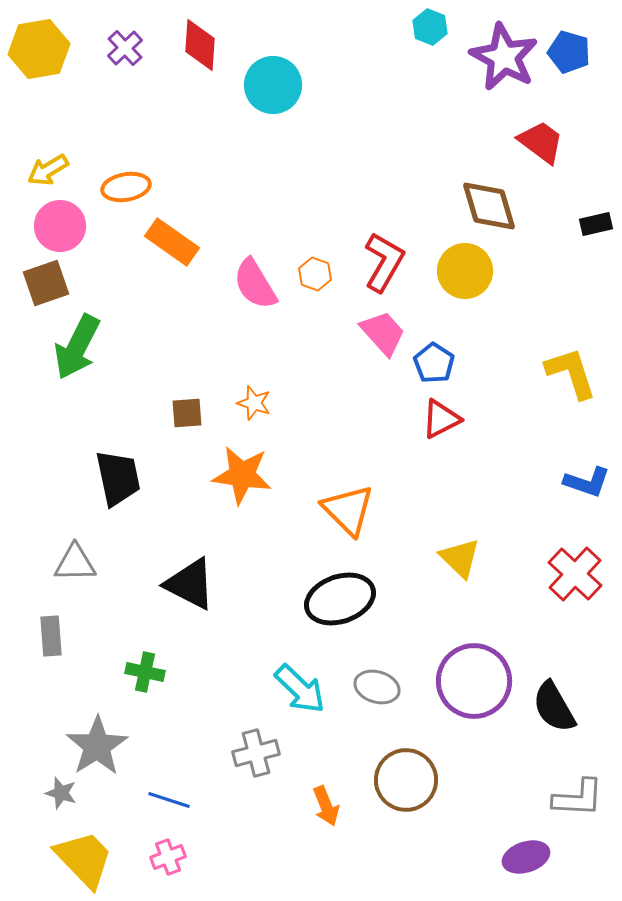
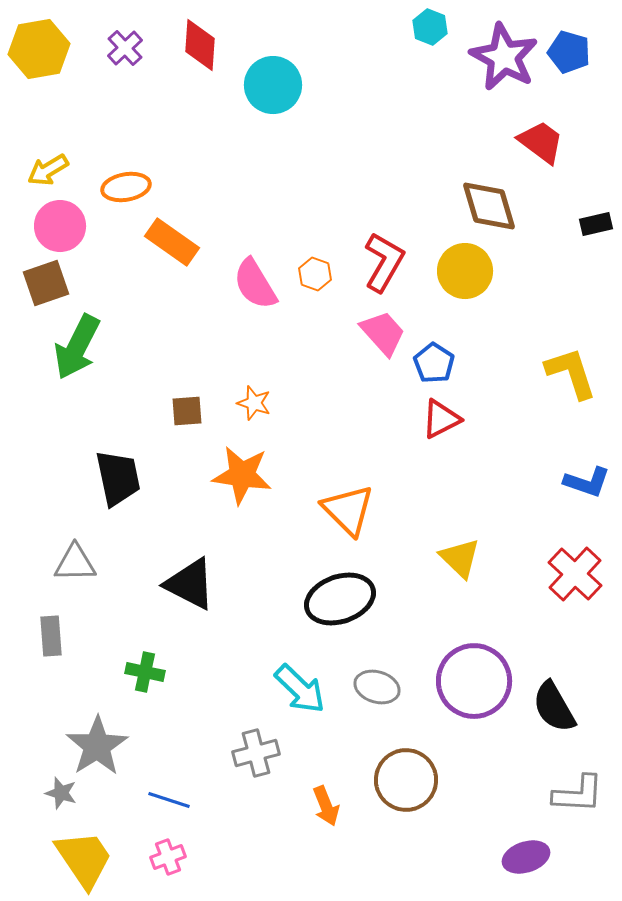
brown square at (187, 413): moved 2 px up
gray L-shape at (578, 798): moved 4 px up
yellow trapezoid at (84, 859): rotated 10 degrees clockwise
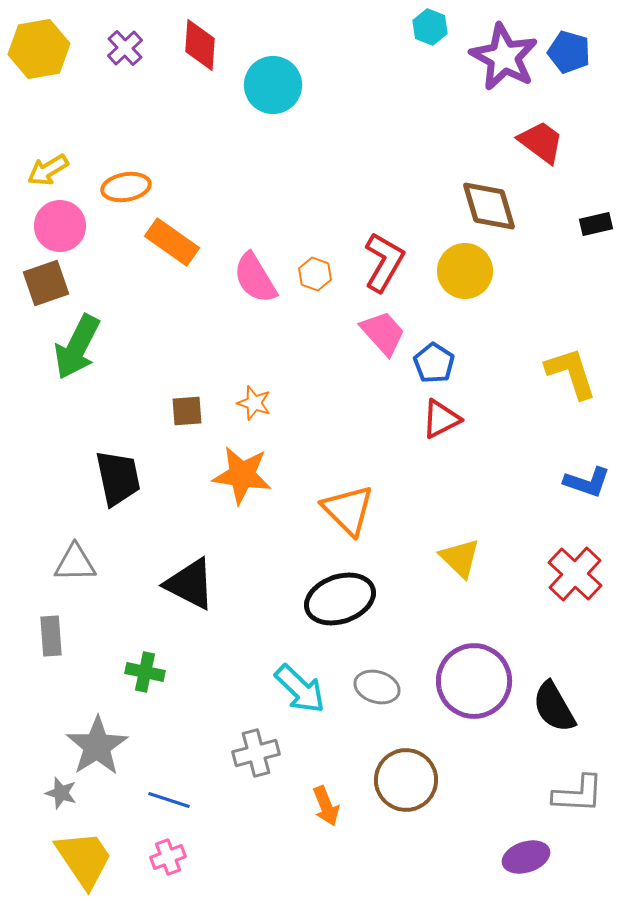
pink semicircle at (255, 284): moved 6 px up
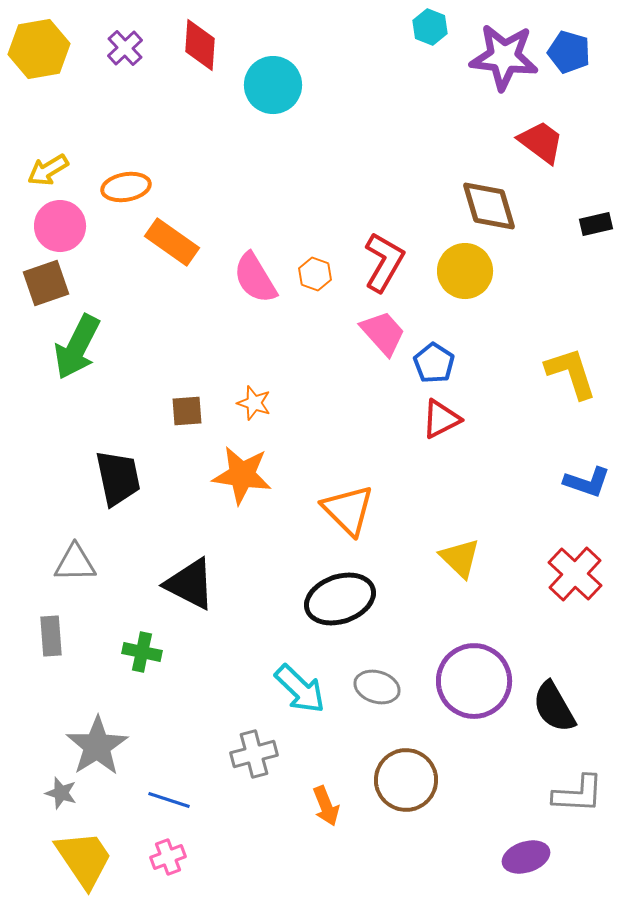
purple star at (504, 57): rotated 22 degrees counterclockwise
green cross at (145, 672): moved 3 px left, 20 px up
gray cross at (256, 753): moved 2 px left, 1 px down
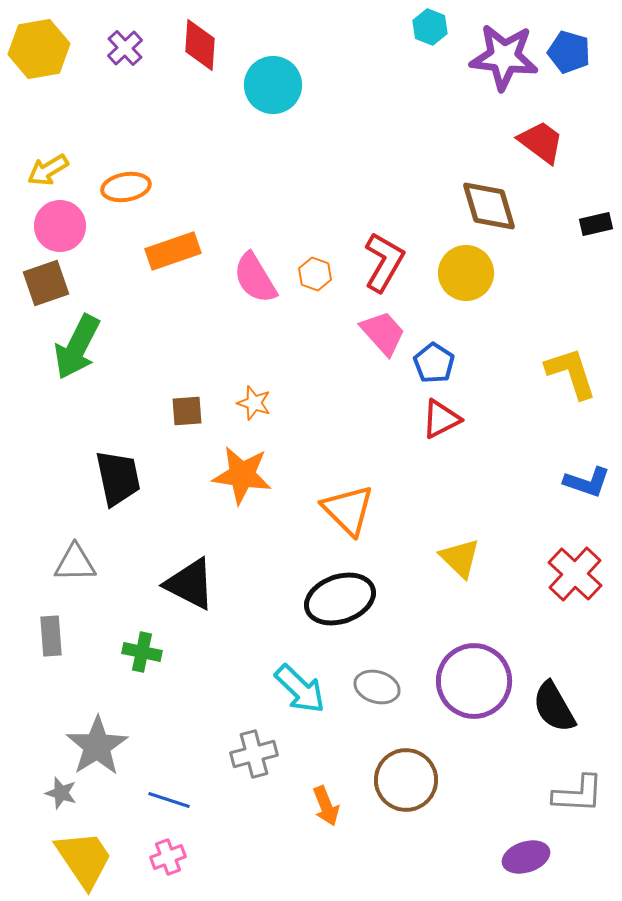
orange rectangle at (172, 242): moved 1 px right, 9 px down; rotated 54 degrees counterclockwise
yellow circle at (465, 271): moved 1 px right, 2 px down
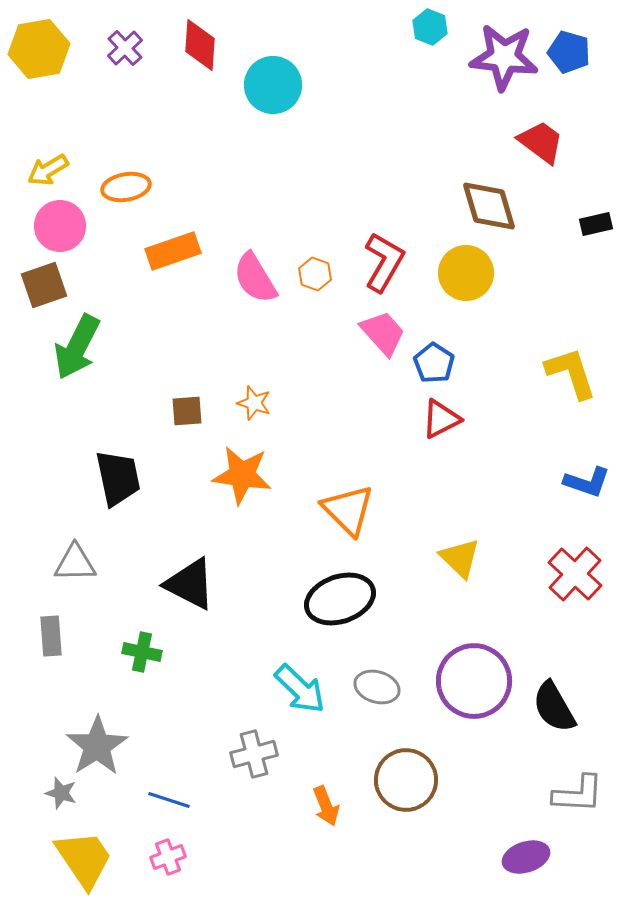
brown square at (46, 283): moved 2 px left, 2 px down
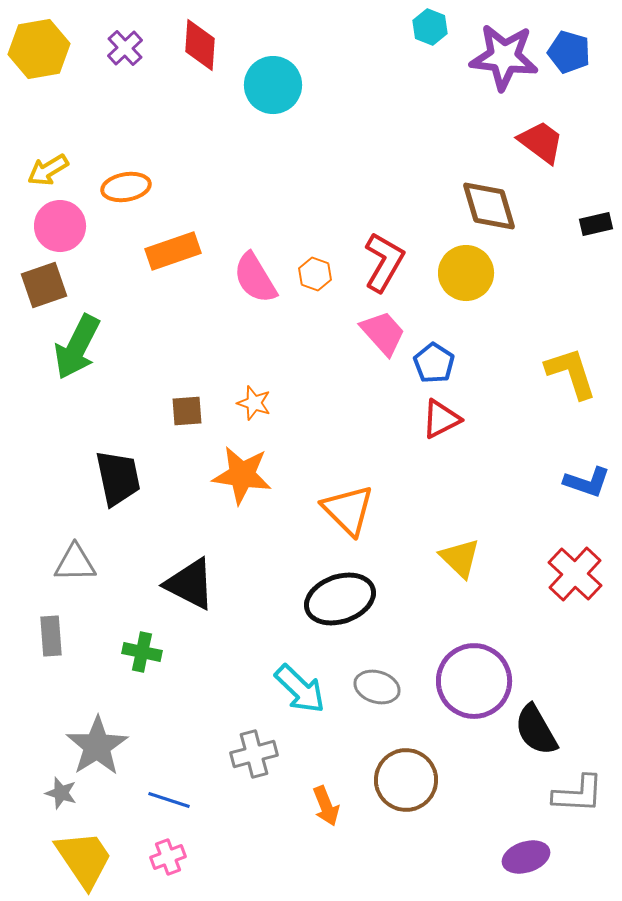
black semicircle at (554, 707): moved 18 px left, 23 px down
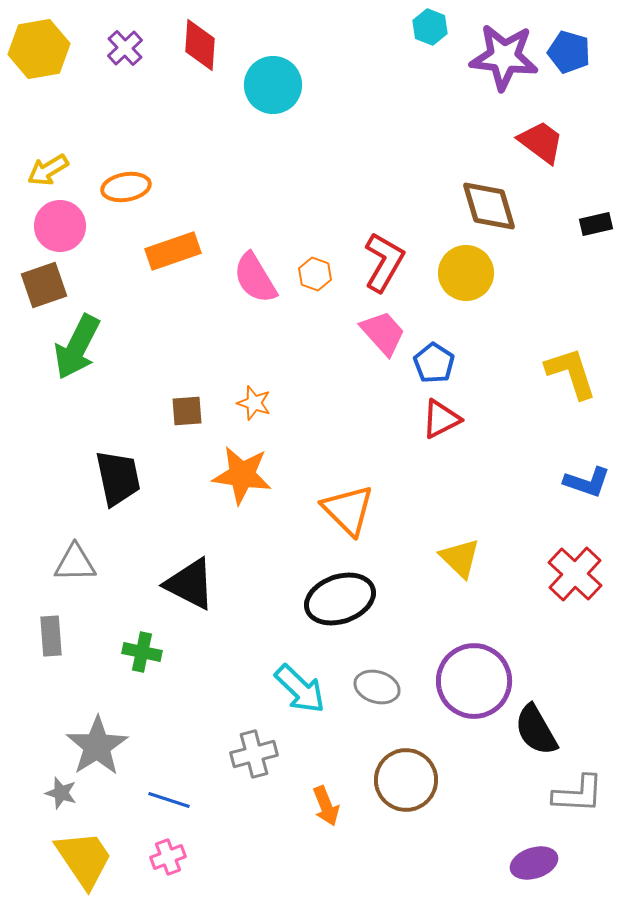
purple ellipse at (526, 857): moved 8 px right, 6 px down
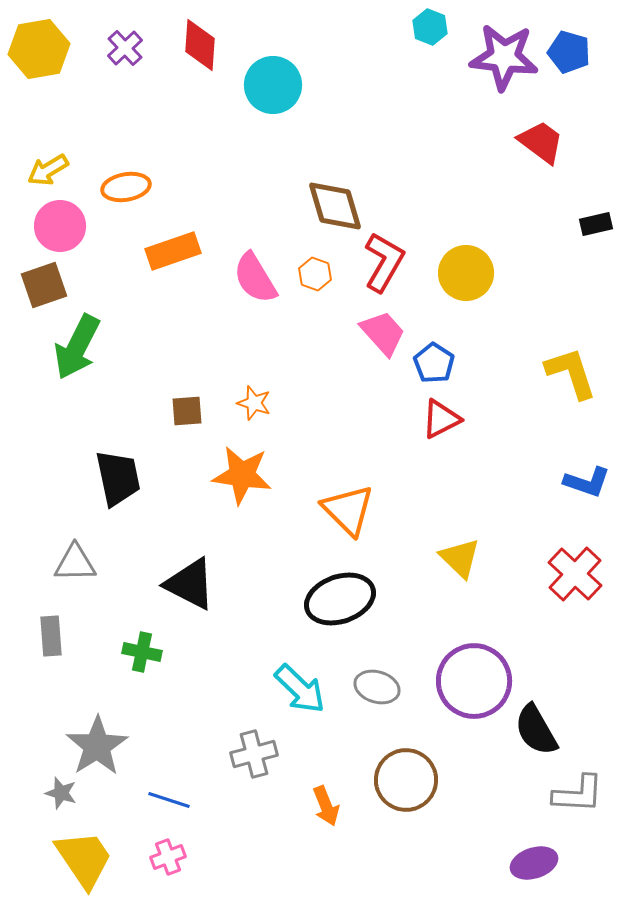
brown diamond at (489, 206): moved 154 px left
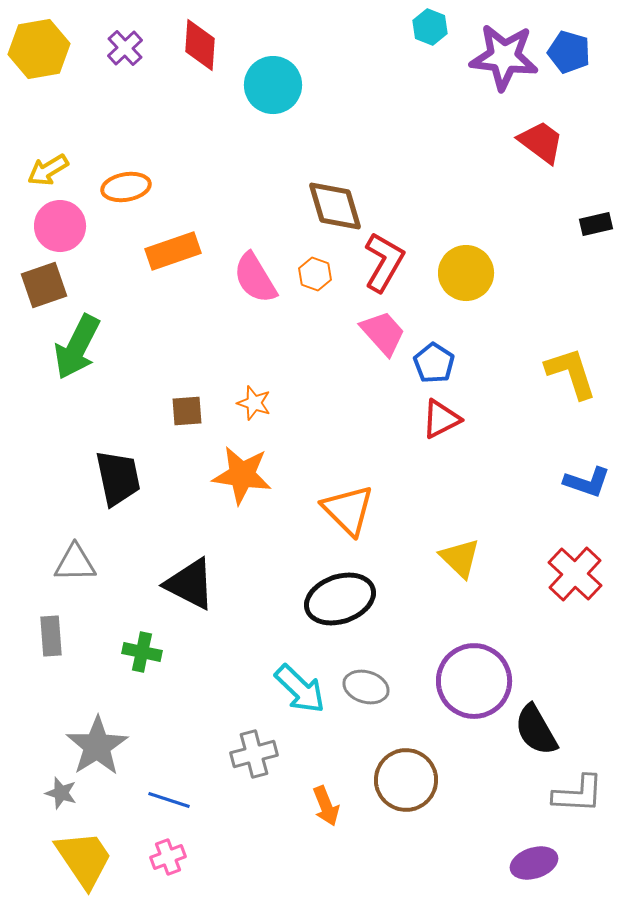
gray ellipse at (377, 687): moved 11 px left
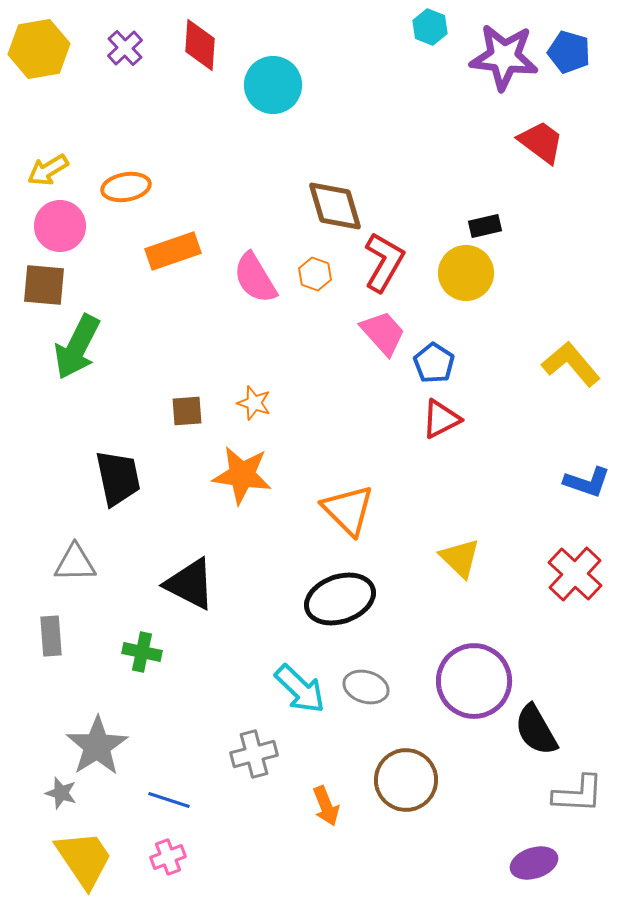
black rectangle at (596, 224): moved 111 px left, 2 px down
brown square at (44, 285): rotated 24 degrees clockwise
yellow L-shape at (571, 373): moved 9 px up; rotated 22 degrees counterclockwise
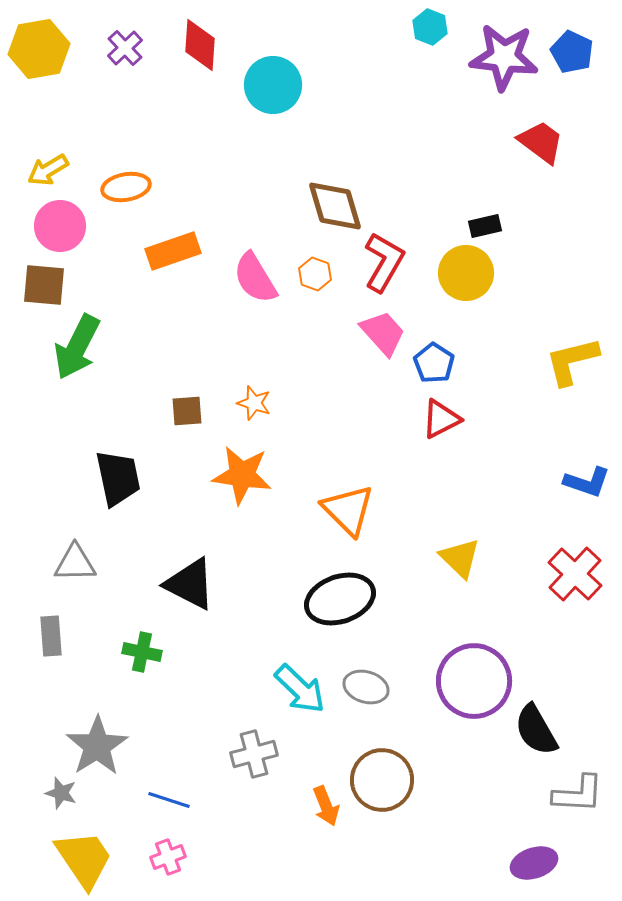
blue pentagon at (569, 52): moved 3 px right; rotated 9 degrees clockwise
yellow L-shape at (571, 364): moved 1 px right, 3 px up; rotated 64 degrees counterclockwise
brown circle at (406, 780): moved 24 px left
